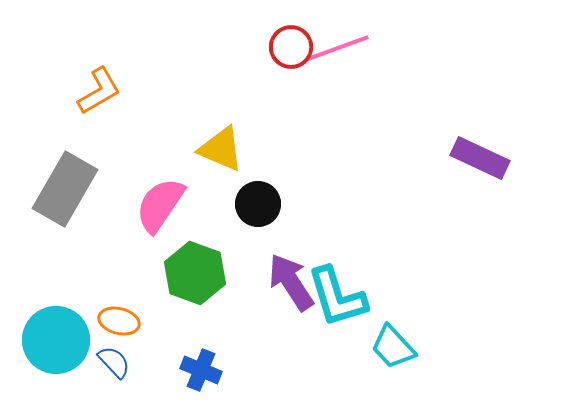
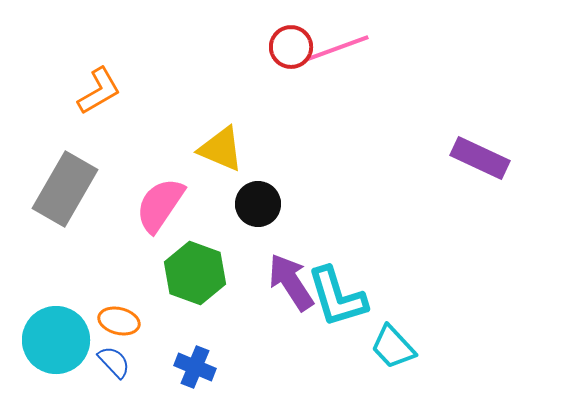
blue cross: moved 6 px left, 3 px up
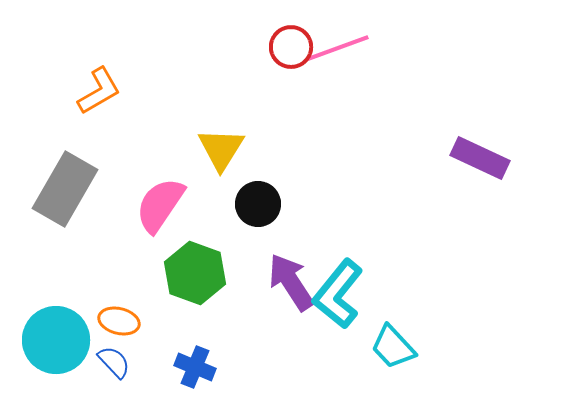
yellow triangle: rotated 39 degrees clockwise
cyan L-shape: moved 1 px right, 3 px up; rotated 56 degrees clockwise
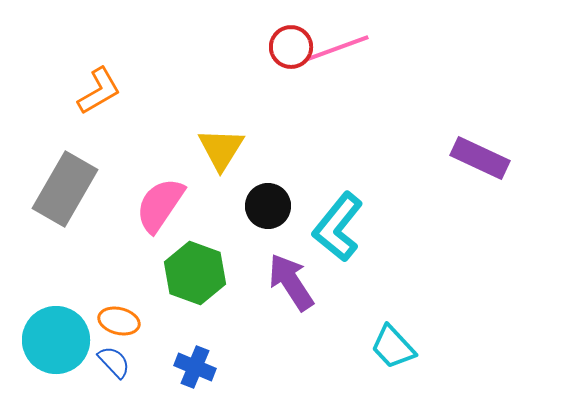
black circle: moved 10 px right, 2 px down
cyan L-shape: moved 67 px up
